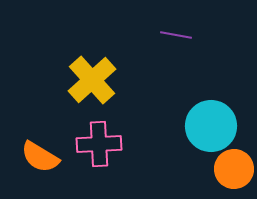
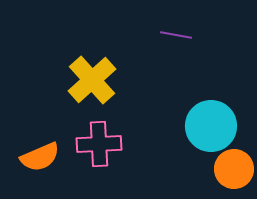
orange semicircle: rotated 54 degrees counterclockwise
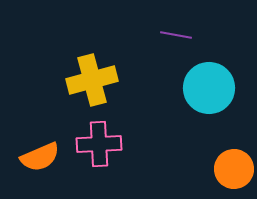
yellow cross: rotated 27 degrees clockwise
cyan circle: moved 2 px left, 38 px up
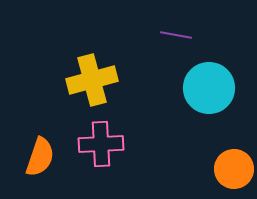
pink cross: moved 2 px right
orange semicircle: rotated 48 degrees counterclockwise
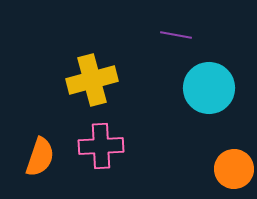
pink cross: moved 2 px down
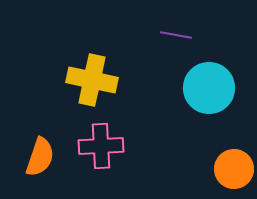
yellow cross: rotated 27 degrees clockwise
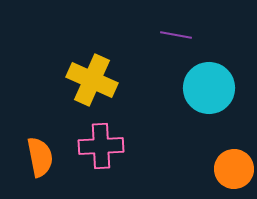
yellow cross: rotated 12 degrees clockwise
orange semicircle: rotated 30 degrees counterclockwise
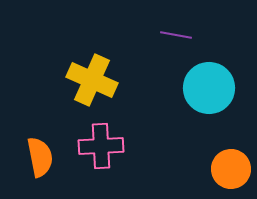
orange circle: moved 3 px left
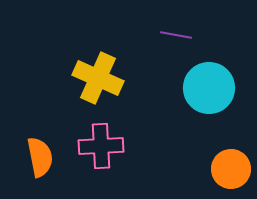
yellow cross: moved 6 px right, 2 px up
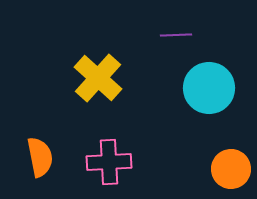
purple line: rotated 12 degrees counterclockwise
yellow cross: rotated 18 degrees clockwise
pink cross: moved 8 px right, 16 px down
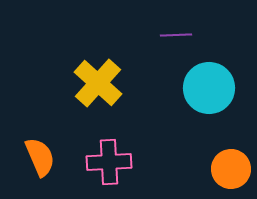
yellow cross: moved 5 px down
orange semicircle: rotated 12 degrees counterclockwise
